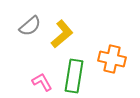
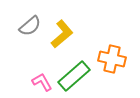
green rectangle: rotated 40 degrees clockwise
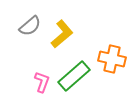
pink L-shape: rotated 50 degrees clockwise
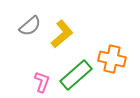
green rectangle: moved 2 px right, 1 px up
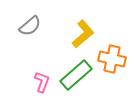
yellow L-shape: moved 21 px right
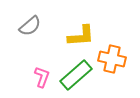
yellow L-shape: moved 2 px left, 2 px down; rotated 36 degrees clockwise
pink L-shape: moved 5 px up
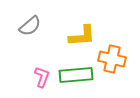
yellow L-shape: moved 1 px right
green rectangle: rotated 36 degrees clockwise
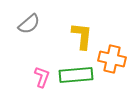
gray semicircle: moved 1 px left, 2 px up
yellow L-shape: rotated 80 degrees counterclockwise
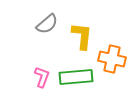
gray semicircle: moved 18 px right
green rectangle: moved 2 px down
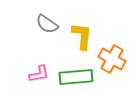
gray semicircle: rotated 75 degrees clockwise
orange cross: rotated 16 degrees clockwise
pink L-shape: moved 3 px left, 3 px up; rotated 60 degrees clockwise
